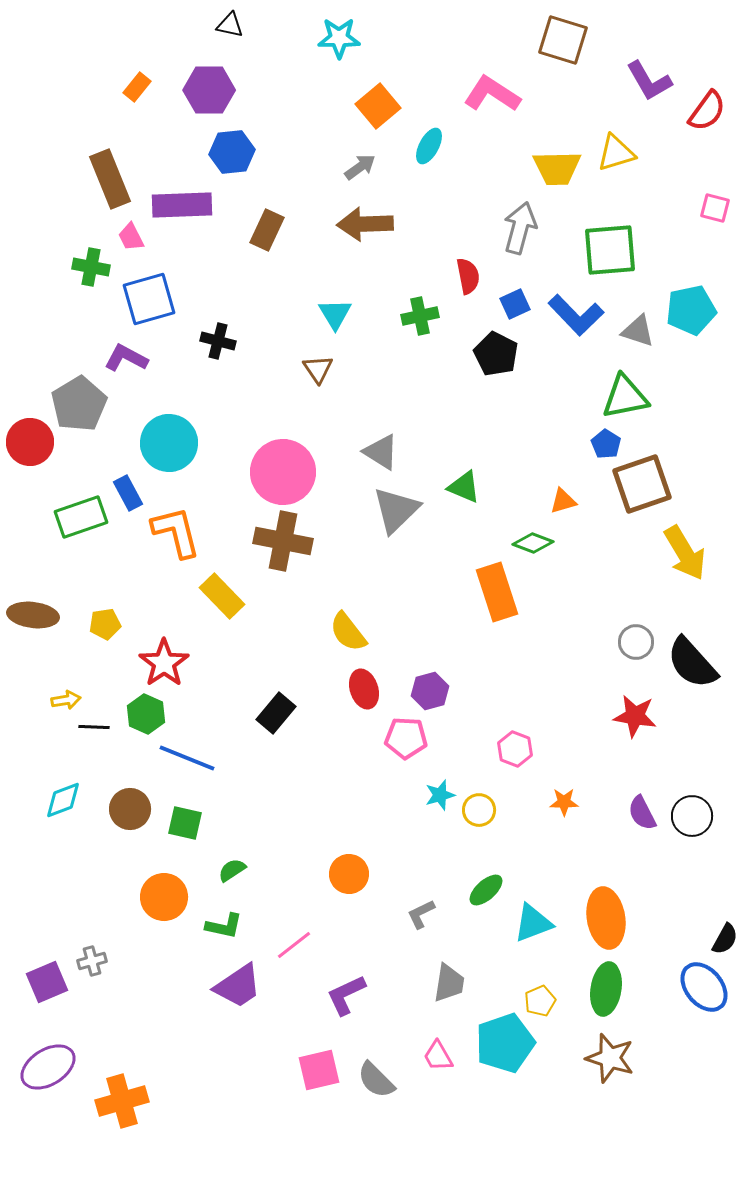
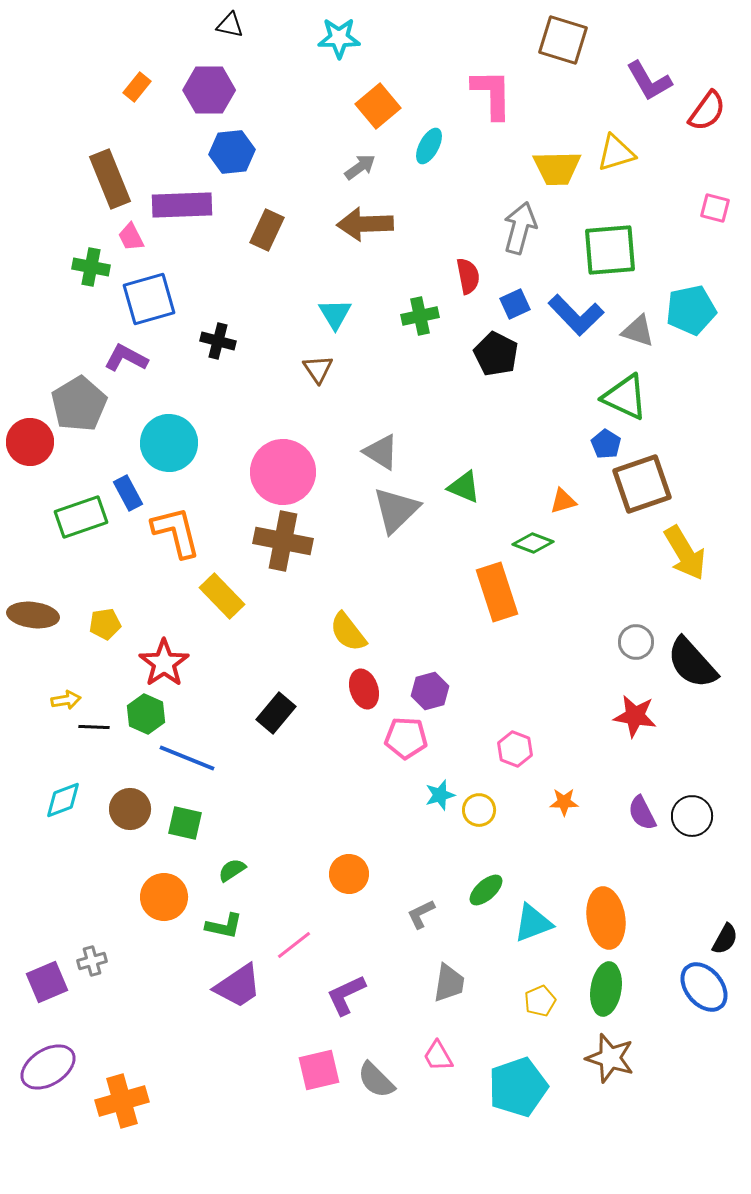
pink L-shape at (492, 94): rotated 56 degrees clockwise
green triangle at (625, 397): rotated 36 degrees clockwise
cyan pentagon at (505, 1043): moved 13 px right, 44 px down
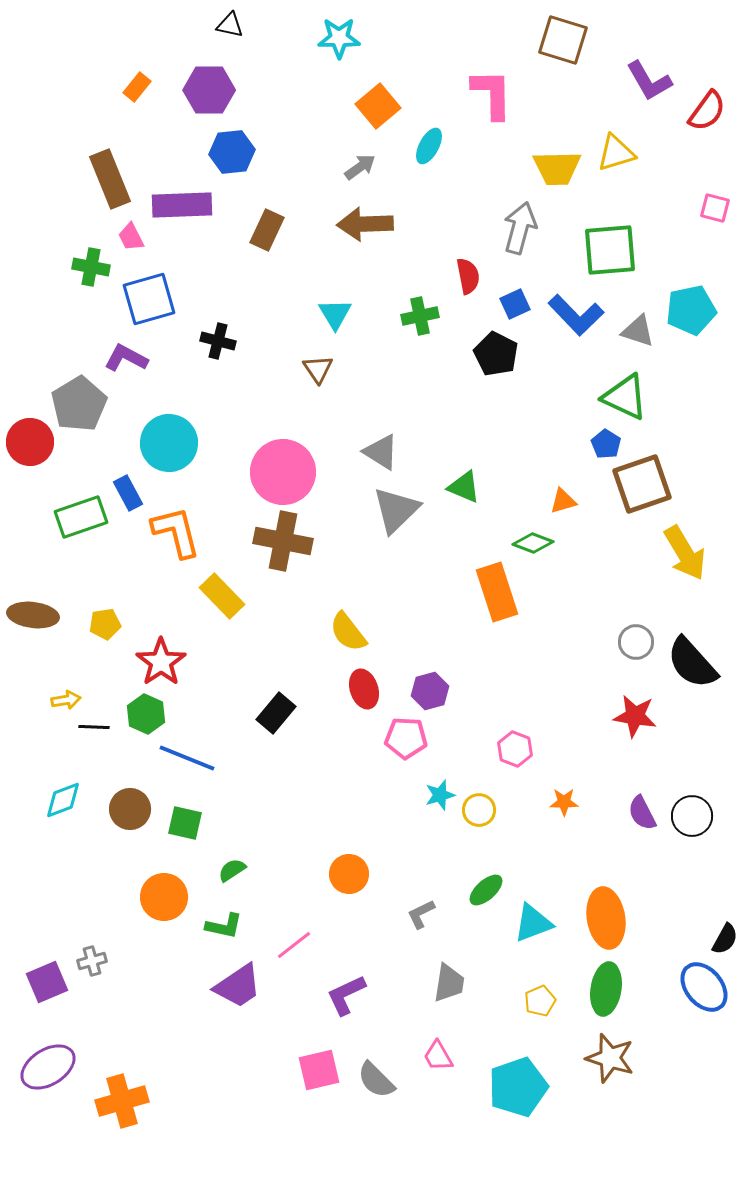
red star at (164, 663): moved 3 px left, 1 px up
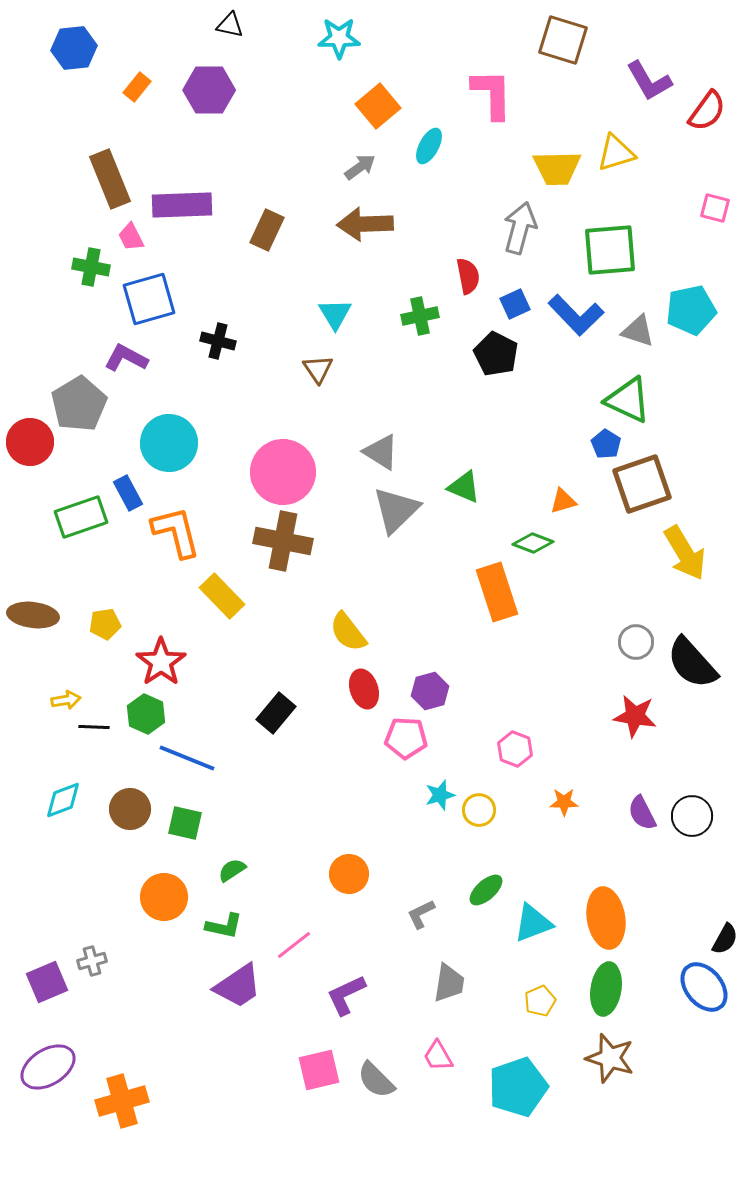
blue hexagon at (232, 152): moved 158 px left, 104 px up
green triangle at (625, 397): moved 3 px right, 3 px down
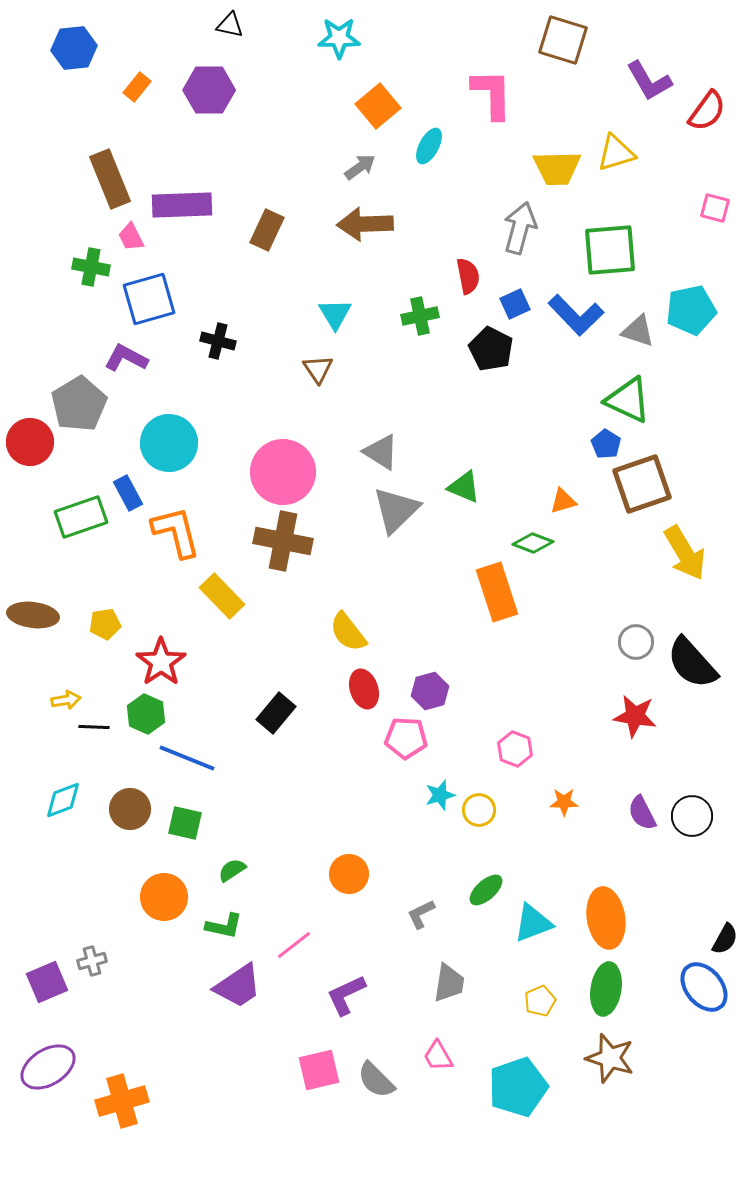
black pentagon at (496, 354): moved 5 px left, 5 px up
